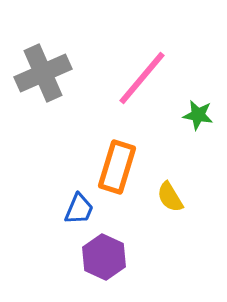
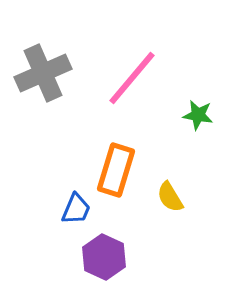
pink line: moved 10 px left
orange rectangle: moved 1 px left, 3 px down
blue trapezoid: moved 3 px left
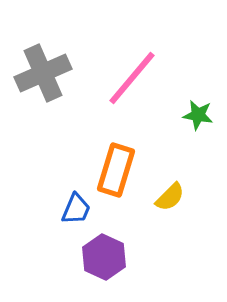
yellow semicircle: rotated 104 degrees counterclockwise
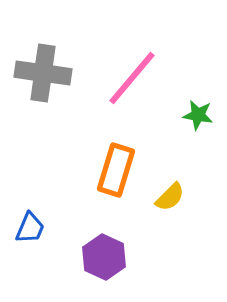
gray cross: rotated 32 degrees clockwise
blue trapezoid: moved 46 px left, 19 px down
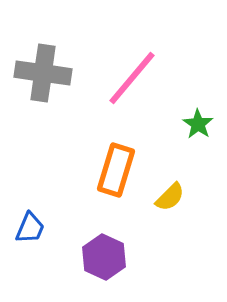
green star: moved 9 px down; rotated 24 degrees clockwise
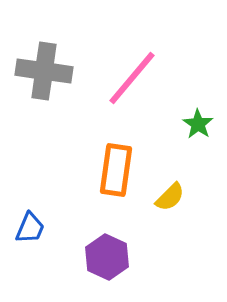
gray cross: moved 1 px right, 2 px up
orange rectangle: rotated 9 degrees counterclockwise
purple hexagon: moved 3 px right
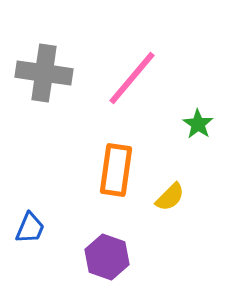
gray cross: moved 2 px down
purple hexagon: rotated 6 degrees counterclockwise
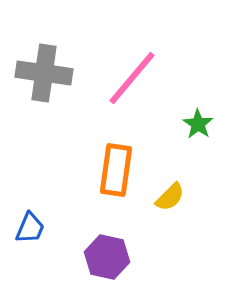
purple hexagon: rotated 6 degrees counterclockwise
